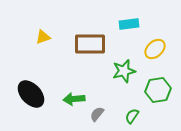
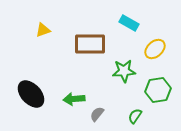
cyan rectangle: moved 1 px up; rotated 36 degrees clockwise
yellow triangle: moved 7 px up
green star: rotated 10 degrees clockwise
green semicircle: moved 3 px right
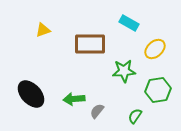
gray semicircle: moved 3 px up
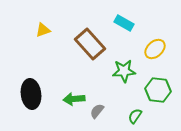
cyan rectangle: moved 5 px left
brown rectangle: rotated 48 degrees clockwise
green hexagon: rotated 15 degrees clockwise
black ellipse: rotated 36 degrees clockwise
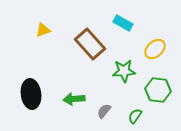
cyan rectangle: moved 1 px left
gray semicircle: moved 7 px right
